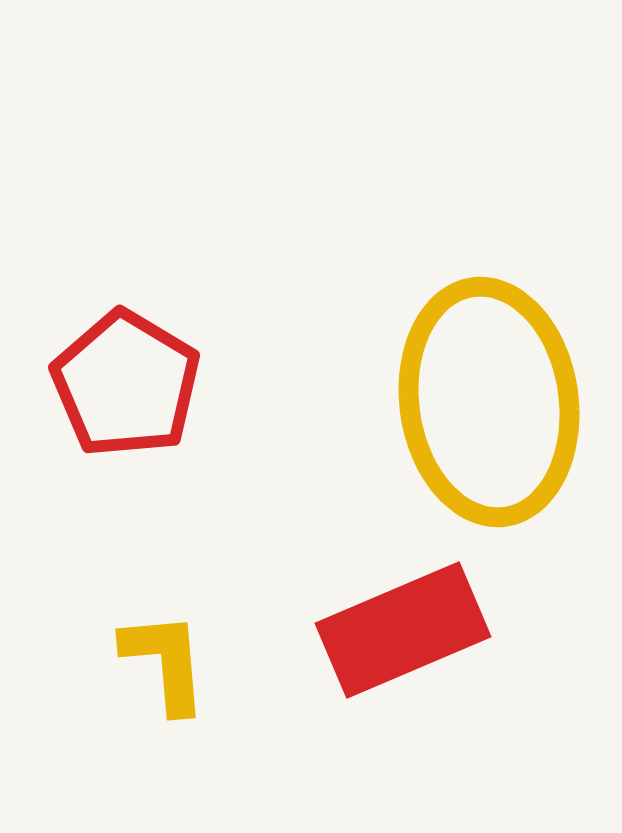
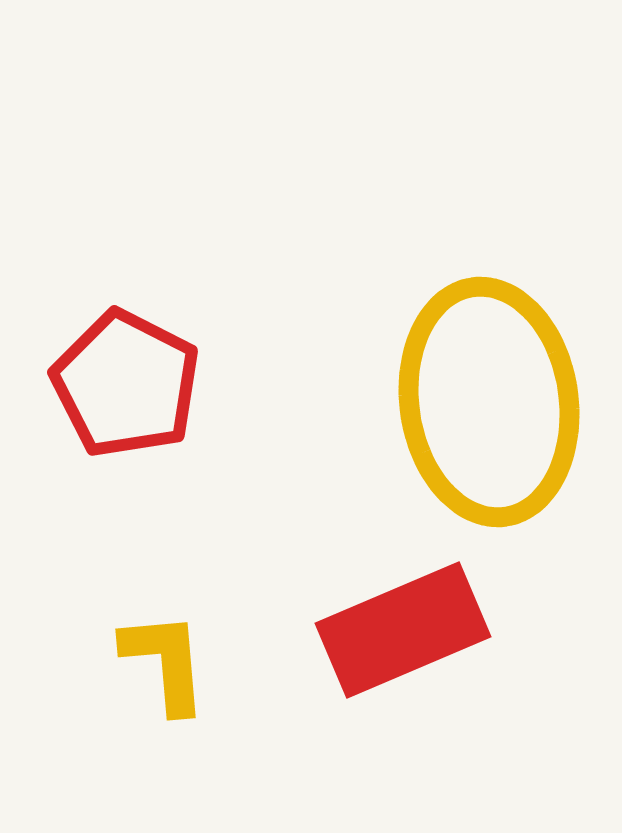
red pentagon: rotated 4 degrees counterclockwise
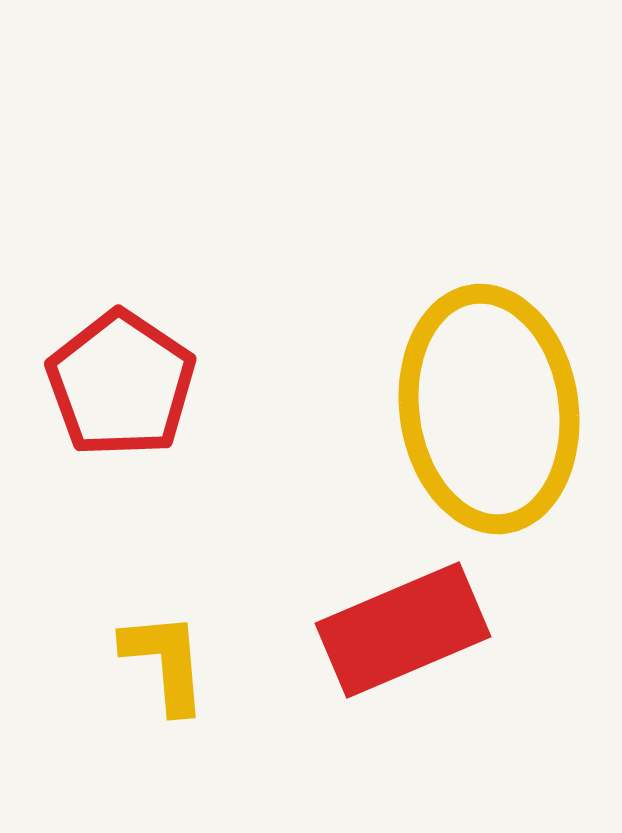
red pentagon: moved 5 px left; rotated 7 degrees clockwise
yellow ellipse: moved 7 px down
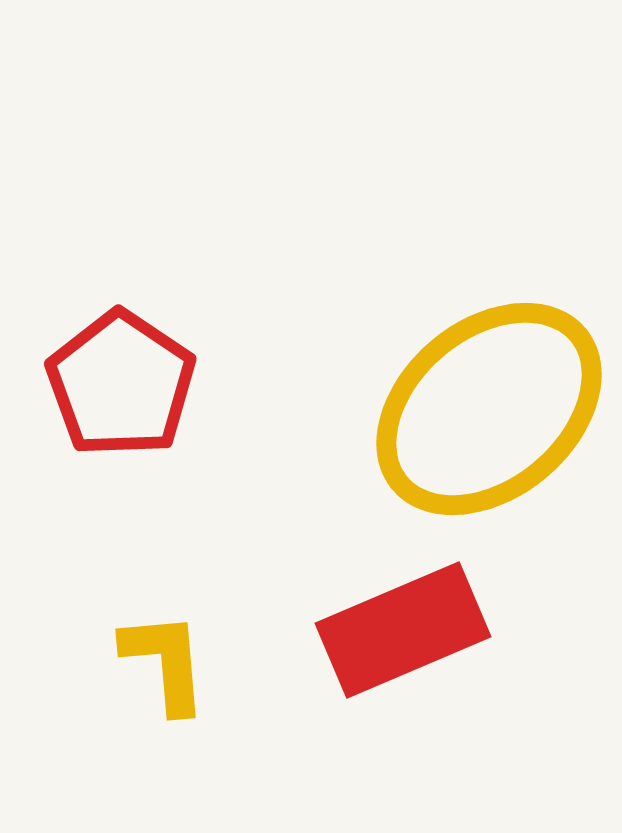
yellow ellipse: rotated 58 degrees clockwise
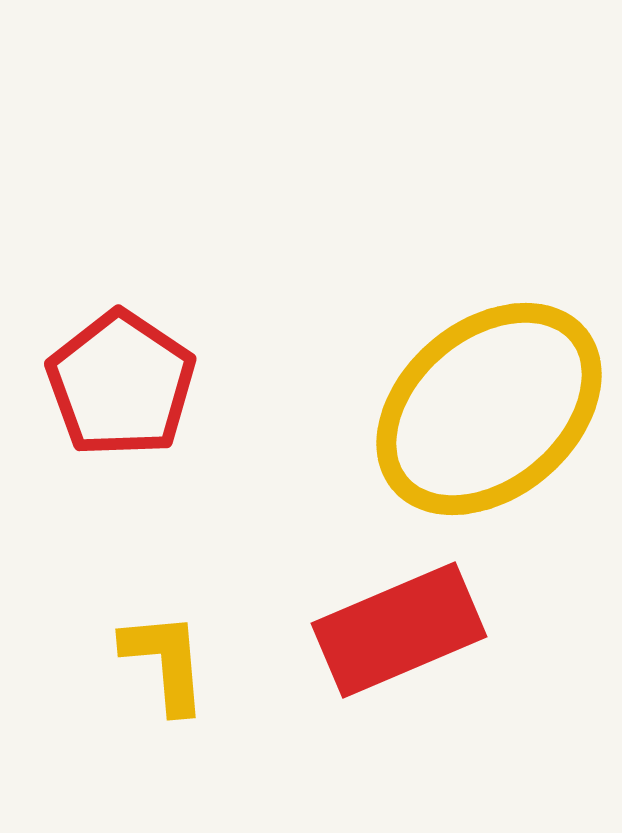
red rectangle: moved 4 px left
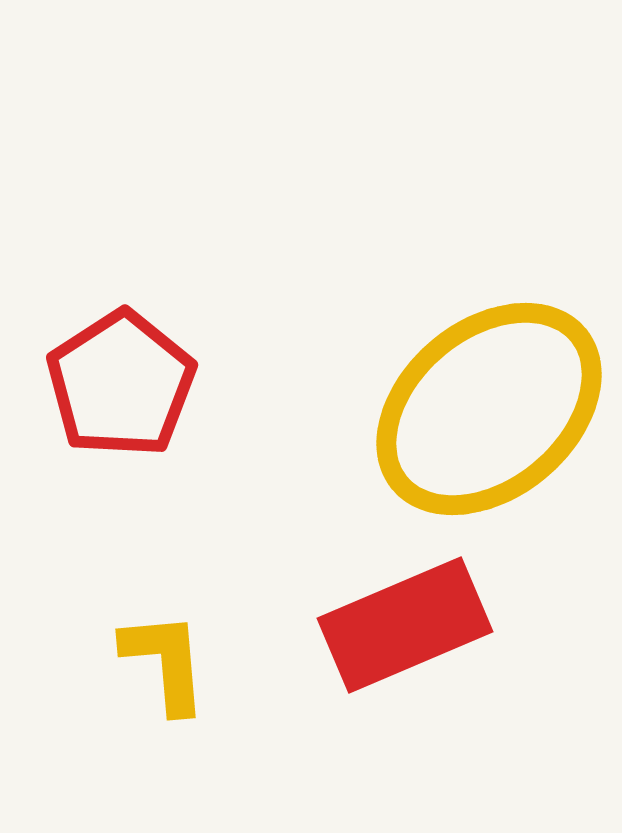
red pentagon: rotated 5 degrees clockwise
red rectangle: moved 6 px right, 5 px up
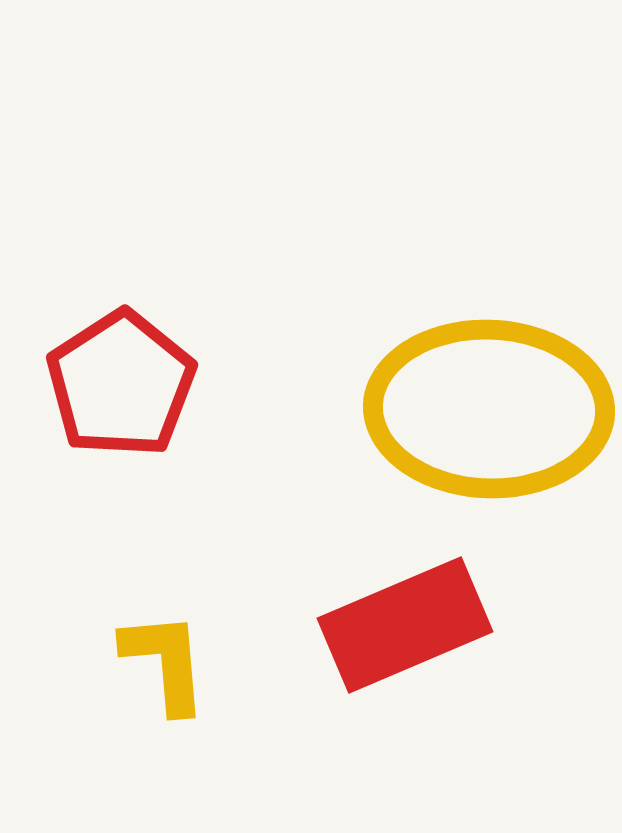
yellow ellipse: rotated 42 degrees clockwise
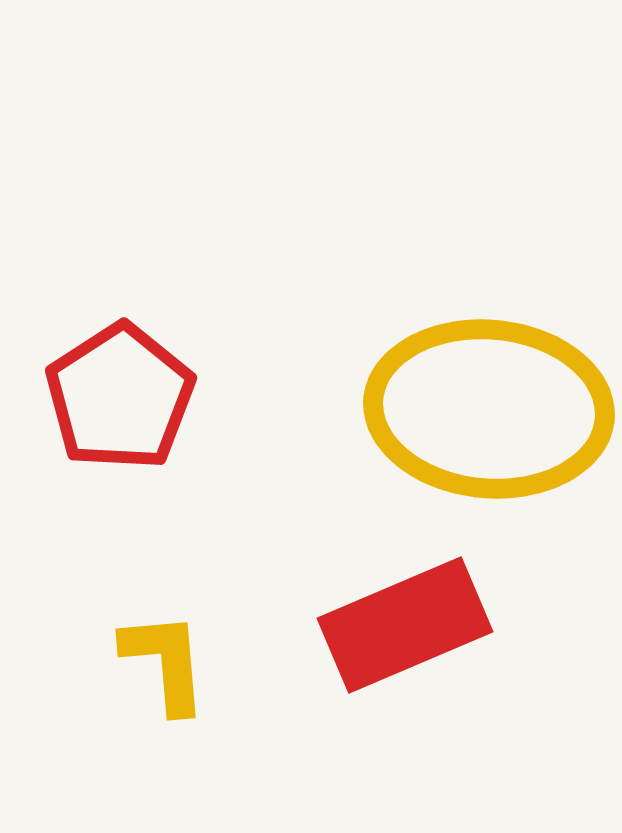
red pentagon: moved 1 px left, 13 px down
yellow ellipse: rotated 3 degrees clockwise
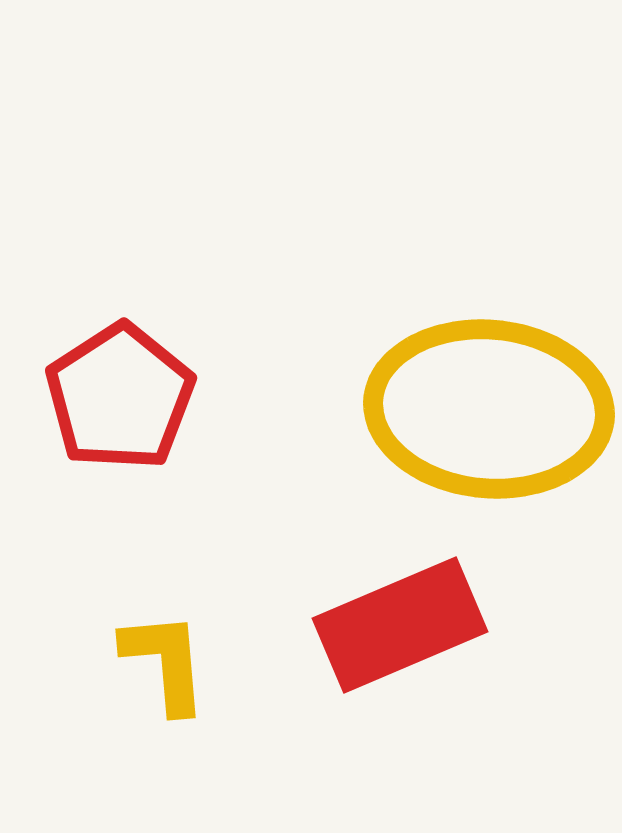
red rectangle: moved 5 px left
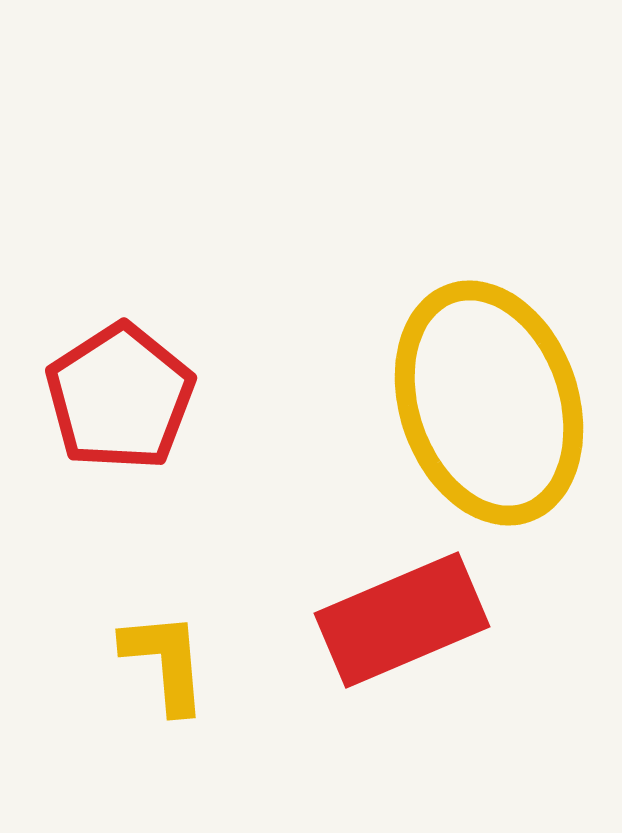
yellow ellipse: moved 6 px up; rotated 66 degrees clockwise
red rectangle: moved 2 px right, 5 px up
